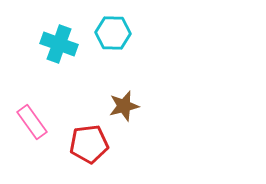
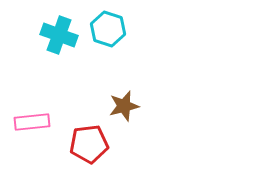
cyan hexagon: moved 5 px left, 4 px up; rotated 16 degrees clockwise
cyan cross: moved 9 px up
pink rectangle: rotated 60 degrees counterclockwise
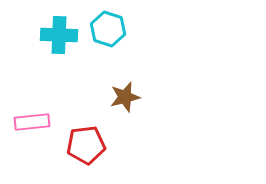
cyan cross: rotated 18 degrees counterclockwise
brown star: moved 1 px right, 9 px up
red pentagon: moved 3 px left, 1 px down
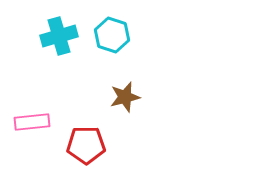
cyan hexagon: moved 4 px right, 6 px down
cyan cross: moved 1 px down; rotated 18 degrees counterclockwise
red pentagon: rotated 6 degrees clockwise
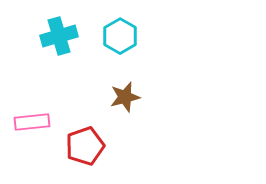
cyan hexagon: moved 8 px right, 1 px down; rotated 12 degrees clockwise
red pentagon: moved 1 px left, 1 px down; rotated 18 degrees counterclockwise
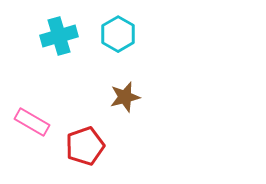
cyan hexagon: moved 2 px left, 2 px up
pink rectangle: rotated 36 degrees clockwise
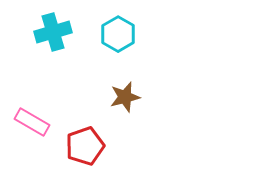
cyan cross: moved 6 px left, 4 px up
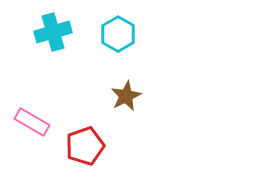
brown star: moved 1 px right, 1 px up; rotated 12 degrees counterclockwise
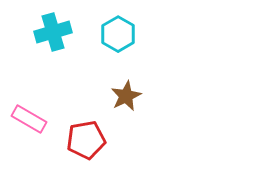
pink rectangle: moved 3 px left, 3 px up
red pentagon: moved 1 px right, 6 px up; rotated 9 degrees clockwise
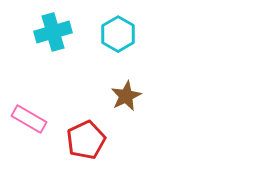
red pentagon: rotated 15 degrees counterclockwise
